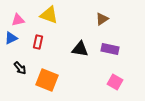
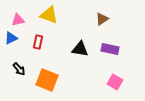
black arrow: moved 1 px left, 1 px down
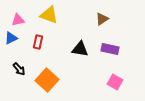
orange square: rotated 20 degrees clockwise
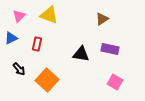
pink triangle: moved 1 px right, 4 px up; rotated 32 degrees counterclockwise
red rectangle: moved 1 px left, 2 px down
black triangle: moved 1 px right, 5 px down
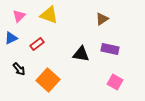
red rectangle: rotated 40 degrees clockwise
orange square: moved 1 px right
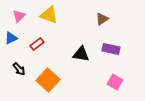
purple rectangle: moved 1 px right
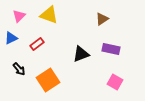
black triangle: rotated 30 degrees counterclockwise
orange square: rotated 15 degrees clockwise
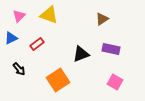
orange square: moved 10 px right
